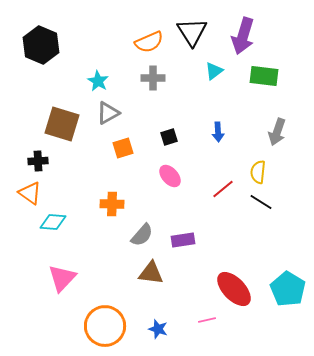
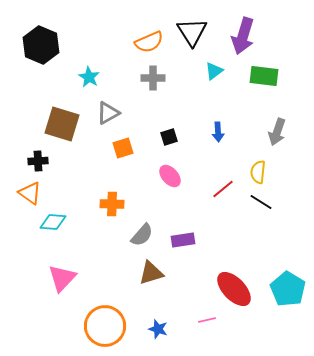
cyan star: moved 9 px left, 4 px up
brown triangle: rotated 24 degrees counterclockwise
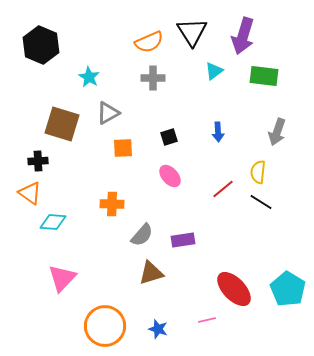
orange square: rotated 15 degrees clockwise
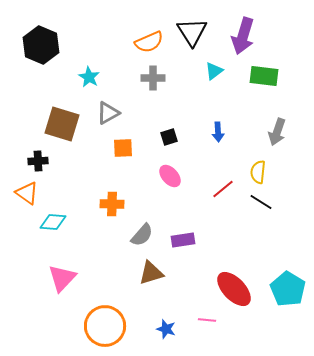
orange triangle: moved 3 px left
pink line: rotated 18 degrees clockwise
blue star: moved 8 px right
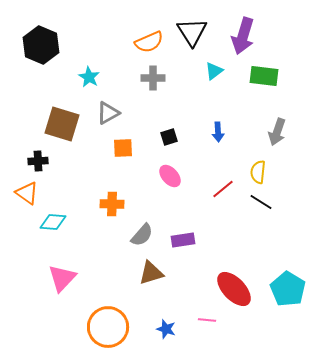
orange circle: moved 3 px right, 1 px down
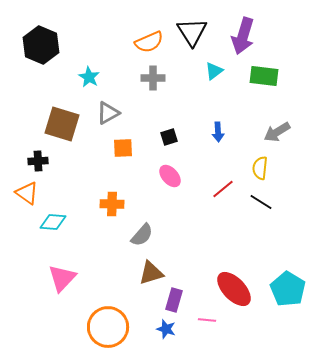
gray arrow: rotated 40 degrees clockwise
yellow semicircle: moved 2 px right, 4 px up
purple rectangle: moved 9 px left, 60 px down; rotated 65 degrees counterclockwise
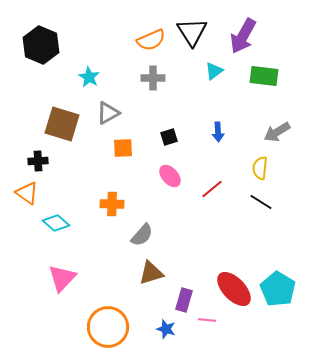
purple arrow: rotated 12 degrees clockwise
orange semicircle: moved 2 px right, 2 px up
red line: moved 11 px left
cyan diamond: moved 3 px right, 1 px down; rotated 36 degrees clockwise
cyan pentagon: moved 10 px left
purple rectangle: moved 10 px right
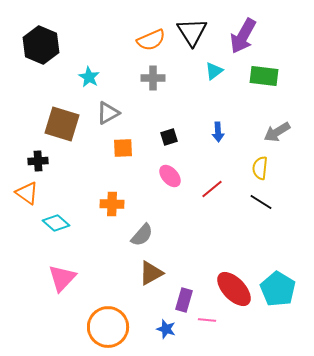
brown triangle: rotated 12 degrees counterclockwise
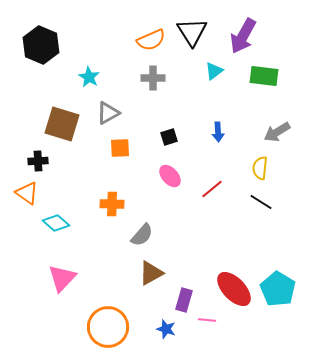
orange square: moved 3 px left
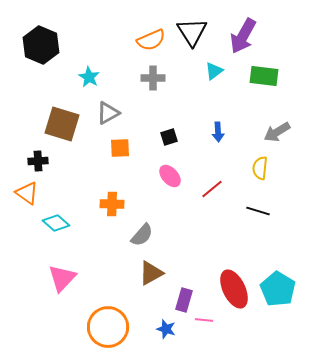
black line: moved 3 px left, 9 px down; rotated 15 degrees counterclockwise
red ellipse: rotated 18 degrees clockwise
pink line: moved 3 px left
